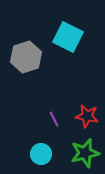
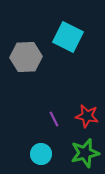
gray hexagon: rotated 16 degrees clockwise
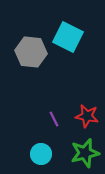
gray hexagon: moved 5 px right, 5 px up; rotated 8 degrees clockwise
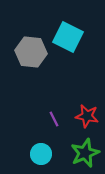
green star: rotated 8 degrees counterclockwise
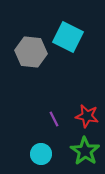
green star: moved 2 px up; rotated 16 degrees counterclockwise
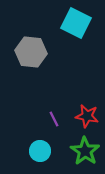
cyan square: moved 8 px right, 14 px up
cyan circle: moved 1 px left, 3 px up
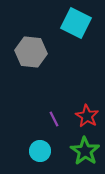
red star: rotated 20 degrees clockwise
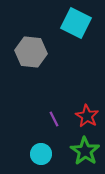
cyan circle: moved 1 px right, 3 px down
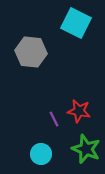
red star: moved 8 px left, 5 px up; rotated 20 degrees counterclockwise
green star: moved 1 px right, 2 px up; rotated 12 degrees counterclockwise
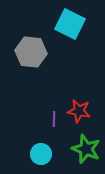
cyan square: moved 6 px left, 1 px down
purple line: rotated 28 degrees clockwise
